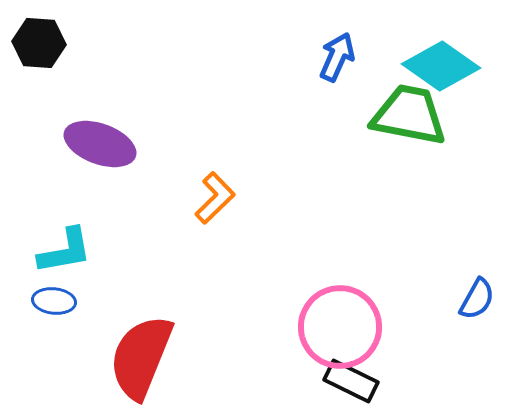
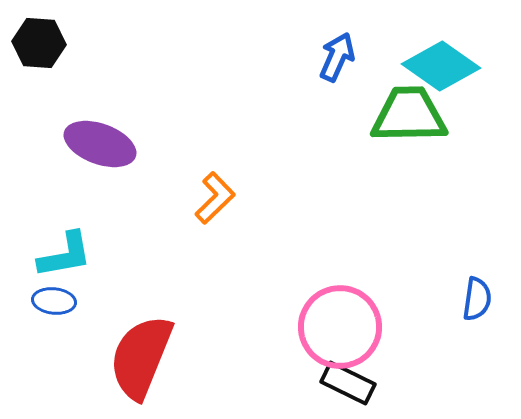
green trapezoid: rotated 12 degrees counterclockwise
cyan L-shape: moved 4 px down
blue semicircle: rotated 21 degrees counterclockwise
black rectangle: moved 3 px left, 2 px down
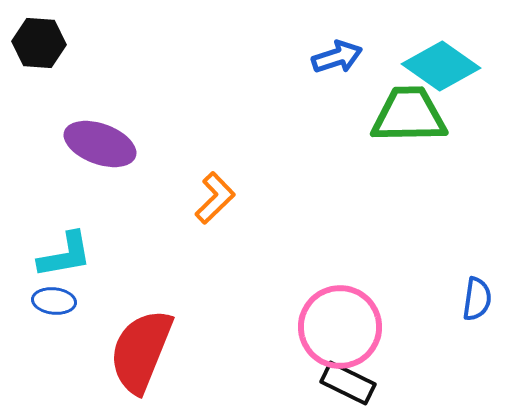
blue arrow: rotated 48 degrees clockwise
red semicircle: moved 6 px up
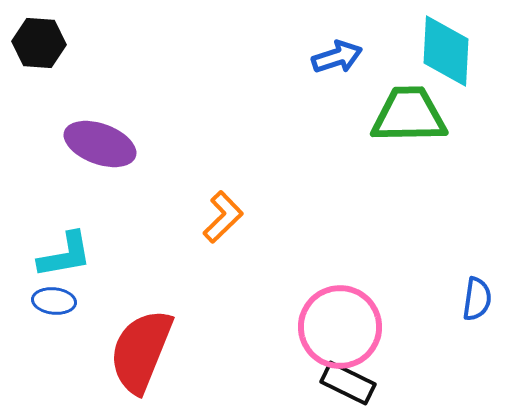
cyan diamond: moved 5 px right, 15 px up; rotated 58 degrees clockwise
orange L-shape: moved 8 px right, 19 px down
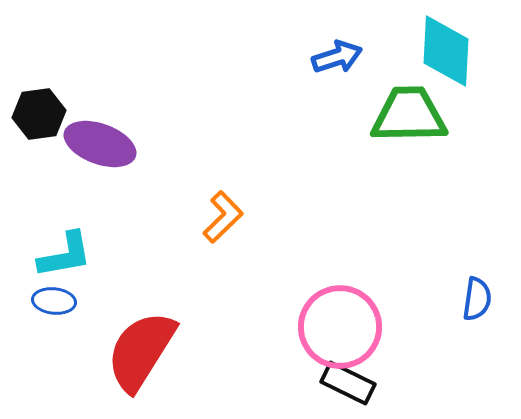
black hexagon: moved 71 px down; rotated 12 degrees counterclockwise
red semicircle: rotated 10 degrees clockwise
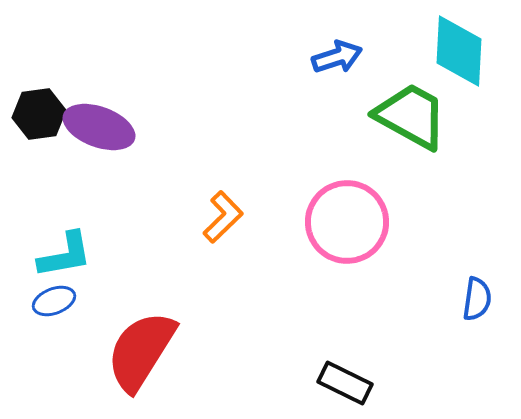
cyan diamond: moved 13 px right
green trapezoid: moved 2 px right, 1 px down; rotated 30 degrees clockwise
purple ellipse: moved 1 px left, 17 px up
blue ellipse: rotated 27 degrees counterclockwise
pink circle: moved 7 px right, 105 px up
black rectangle: moved 3 px left
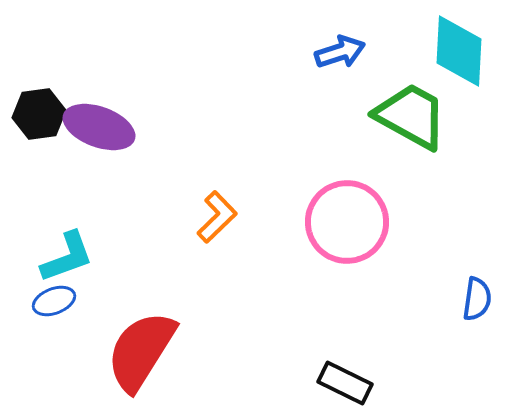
blue arrow: moved 3 px right, 5 px up
orange L-shape: moved 6 px left
cyan L-shape: moved 2 px right, 2 px down; rotated 10 degrees counterclockwise
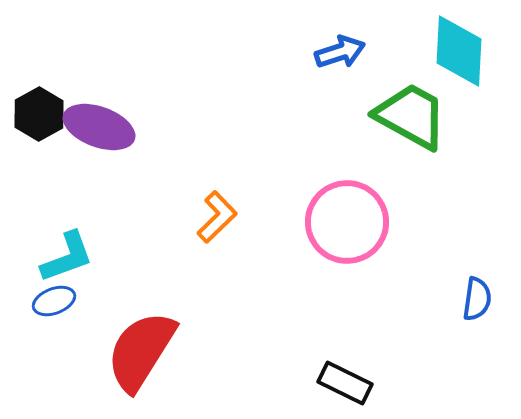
black hexagon: rotated 21 degrees counterclockwise
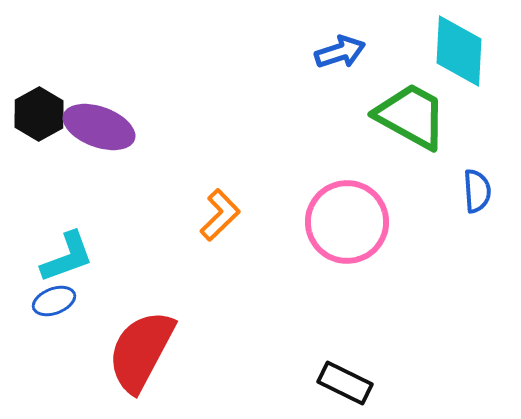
orange L-shape: moved 3 px right, 2 px up
blue semicircle: moved 108 px up; rotated 12 degrees counterclockwise
red semicircle: rotated 4 degrees counterclockwise
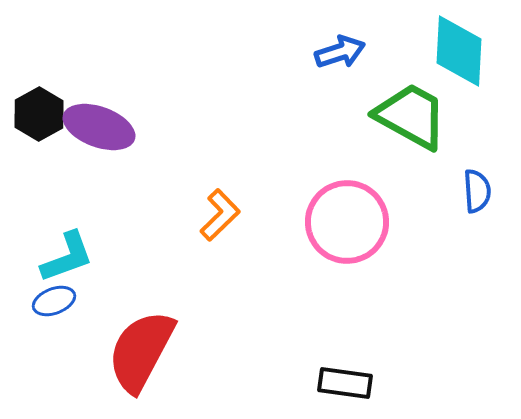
black rectangle: rotated 18 degrees counterclockwise
